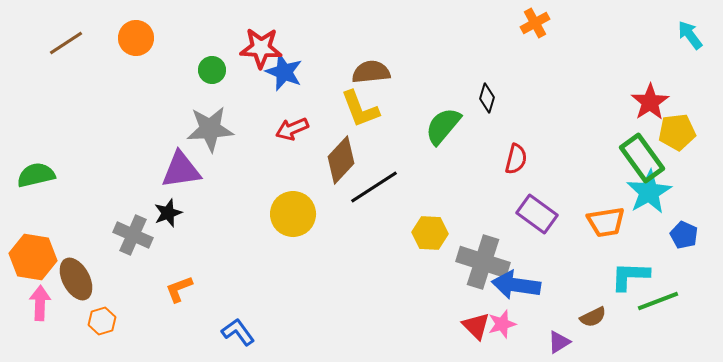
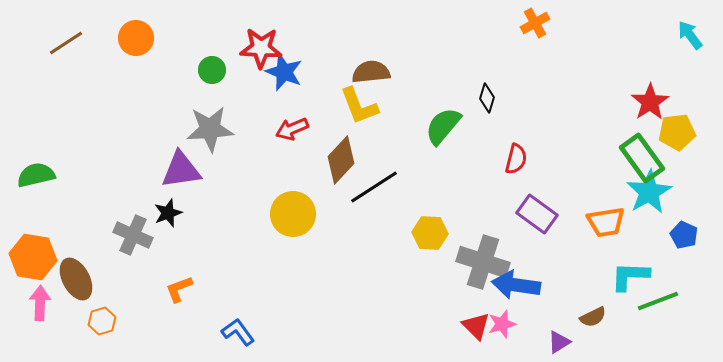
yellow L-shape at (360, 109): moved 1 px left, 3 px up
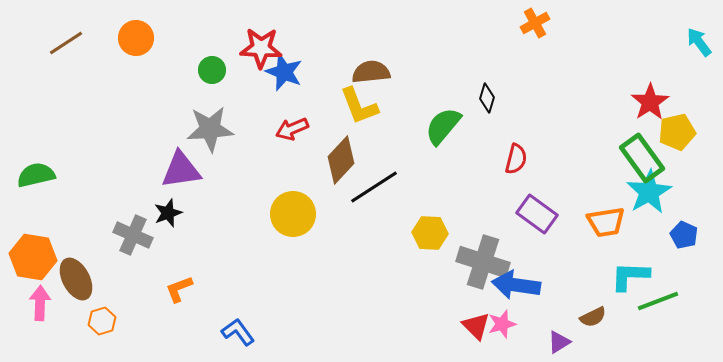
cyan arrow at (690, 35): moved 9 px right, 7 px down
yellow pentagon at (677, 132): rotated 6 degrees counterclockwise
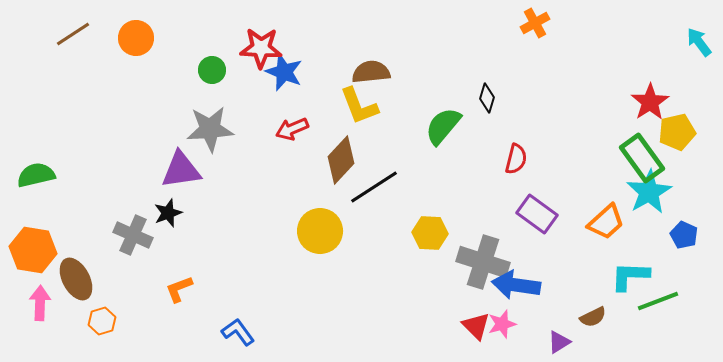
brown line at (66, 43): moved 7 px right, 9 px up
yellow circle at (293, 214): moved 27 px right, 17 px down
orange trapezoid at (606, 222): rotated 33 degrees counterclockwise
orange hexagon at (33, 257): moved 7 px up
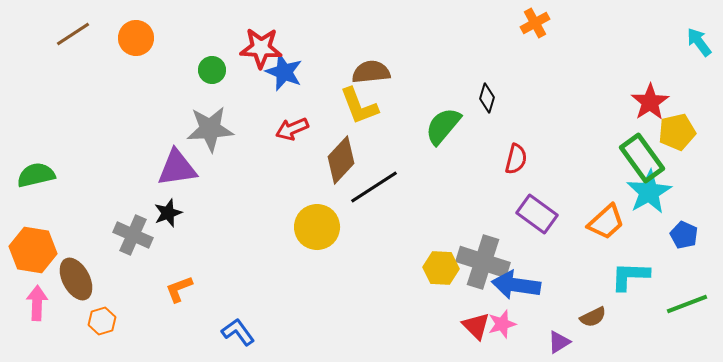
purple triangle at (181, 170): moved 4 px left, 2 px up
yellow circle at (320, 231): moved 3 px left, 4 px up
yellow hexagon at (430, 233): moved 11 px right, 35 px down
green line at (658, 301): moved 29 px right, 3 px down
pink arrow at (40, 303): moved 3 px left
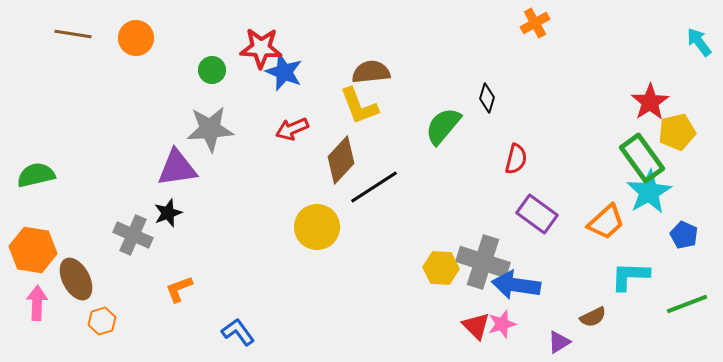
brown line at (73, 34): rotated 42 degrees clockwise
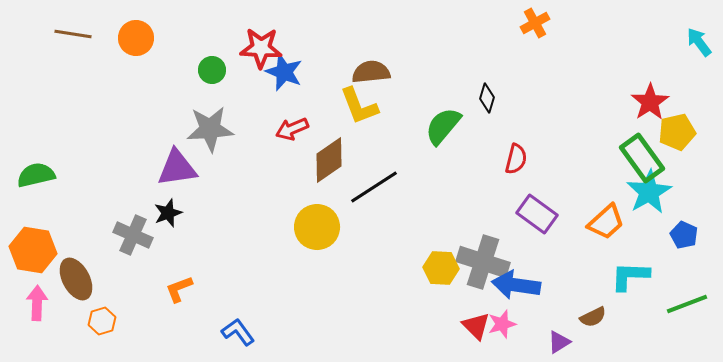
brown diamond at (341, 160): moved 12 px left; rotated 12 degrees clockwise
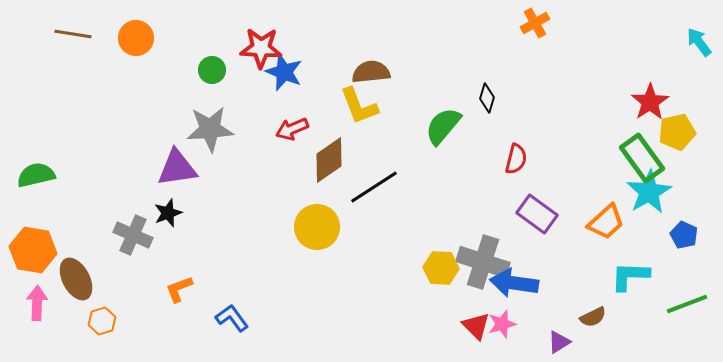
blue arrow at (516, 285): moved 2 px left, 2 px up
blue L-shape at (238, 332): moved 6 px left, 14 px up
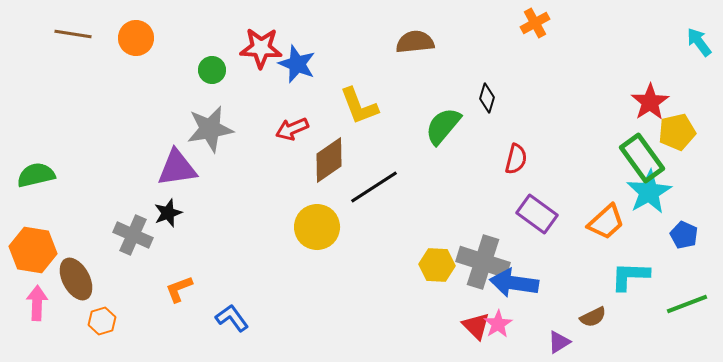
blue star at (284, 72): moved 13 px right, 8 px up
brown semicircle at (371, 72): moved 44 px right, 30 px up
gray star at (210, 129): rotated 6 degrees counterclockwise
yellow hexagon at (441, 268): moved 4 px left, 3 px up
pink star at (502, 324): moved 4 px left; rotated 16 degrees counterclockwise
